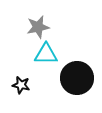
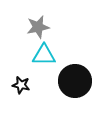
cyan triangle: moved 2 px left, 1 px down
black circle: moved 2 px left, 3 px down
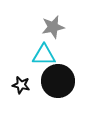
gray star: moved 15 px right
black circle: moved 17 px left
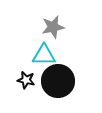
black star: moved 5 px right, 5 px up
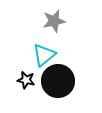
gray star: moved 1 px right, 6 px up
cyan triangle: rotated 40 degrees counterclockwise
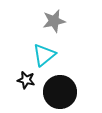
black circle: moved 2 px right, 11 px down
